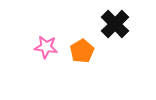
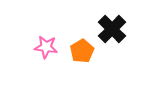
black cross: moved 3 px left, 5 px down
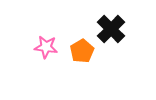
black cross: moved 1 px left
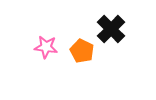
orange pentagon: rotated 15 degrees counterclockwise
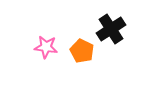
black cross: rotated 12 degrees clockwise
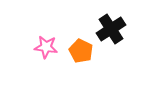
orange pentagon: moved 1 px left
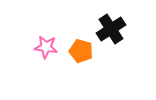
orange pentagon: rotated 10 degrees counterclockwise
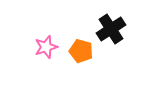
pink star: rotated 25 degrees counterclockwise
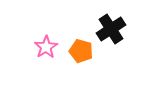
pink star: rotated 15 degrees counterclockwise
